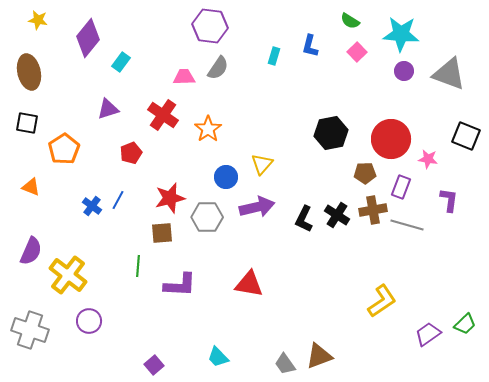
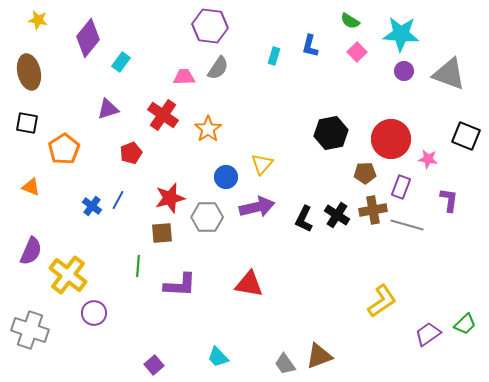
purple circle at (89, 321): moved 5 px right, 8 px up
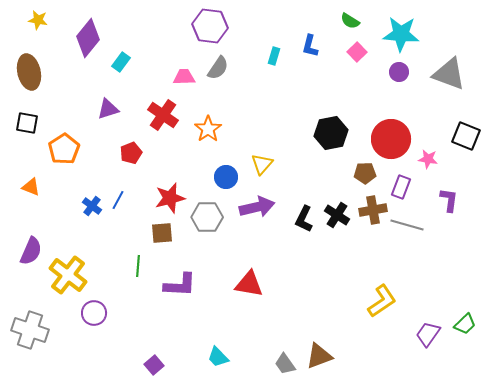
purple circle at (404, 71): moved 5 px left, 1 px down
purple trapezoid at (428, 334): rotated 20 degrees counterclockwise
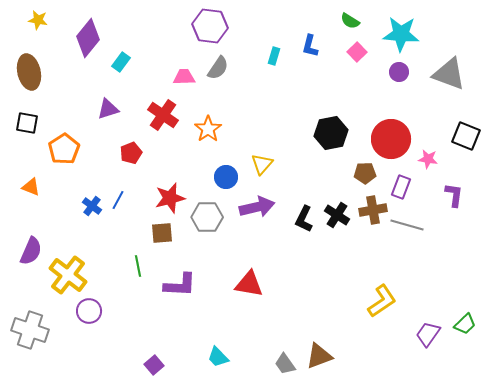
purple L-shape at (449, 200): moved 5 px right, 5 px up
green line at (138, 266): rotated 15 degrees counterclockwise
purple circle at (94, 313): moved 5 px left, 2 px up
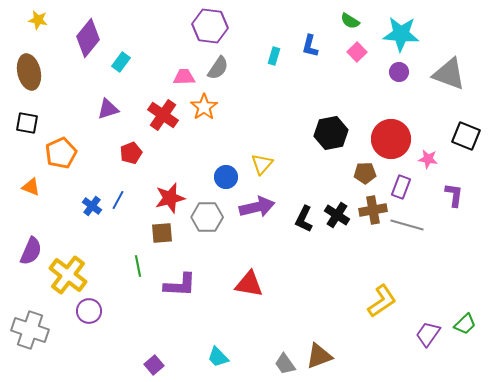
orange star at (208, 129): moved 4 px left, 22 px up
orange pentagon at (64, 149): moved 3 px left, 4 px down; rotated 8 degrees clockwise
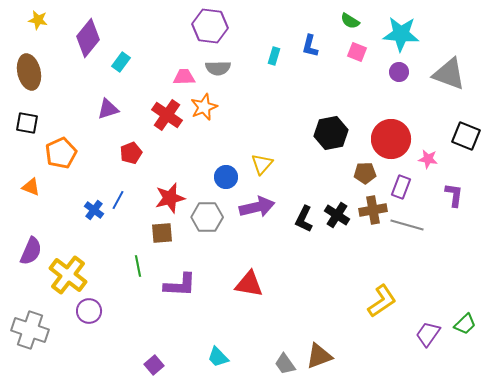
pink square at (357, 52): rotated 24 degrees counterclockwise
gray semicircle at (218, 68): rotated 55 degrees clockwise
orange star at (204, 107): rotated 12 degrees clockwise
red cross at (163, 115): moved 4 px right
blue cross at (92, 206): moved 2 px right, 4 px down
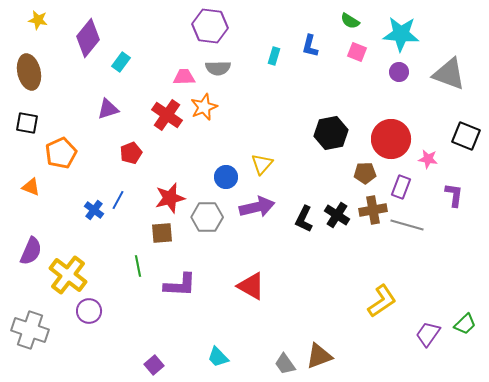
red triangle at (249, 284): moved 2 px right, 2 px down; rotated 20 degrees clockwise
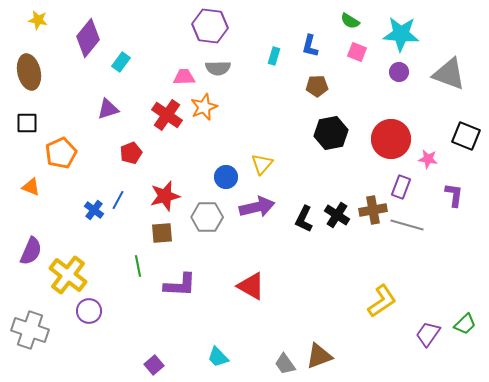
black square at (27, 123): rotated 10 degrees counterclockwise
brown pentagon at (365, 173): moved 48 px left, 87 px up
red star at (170, 198): moved 5 px left, 2 px up
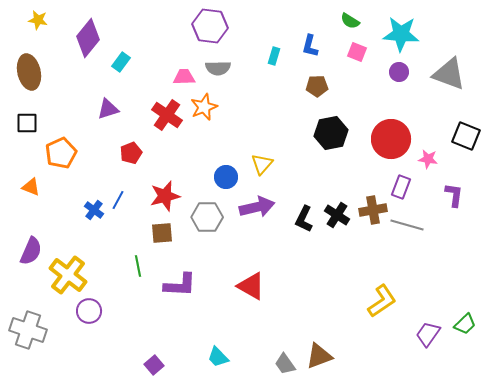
gray cross at (30, 330): moved 2 px left
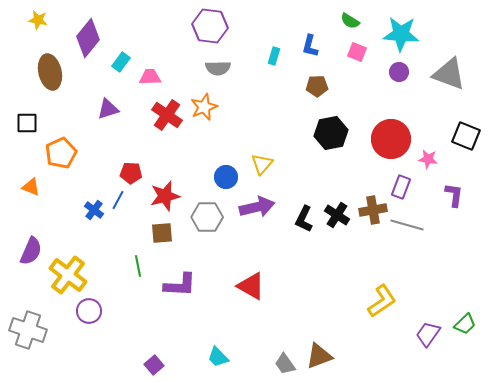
brown ellipse at (29, 72): moved 21 px right
pink trapezoid at (184, 77): moved 34 px left
red pentagon at (131, 153): moved 20 px down; rotated 25 degrees clockwise
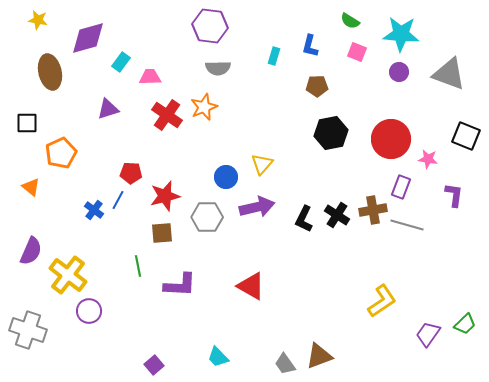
purple diamond at (88, 38): rotated 36 degrees clockwise
orange triangle at (31, 187): rotated 18 degrees clockwise
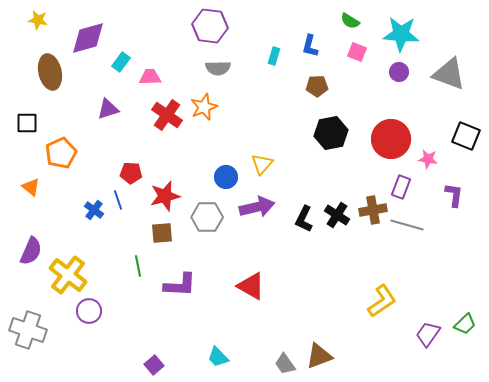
blue line at (118, 200): rotated 48 degrees counterclockwise
